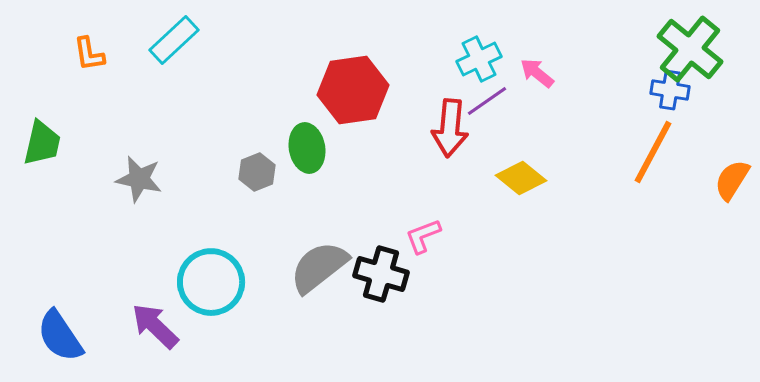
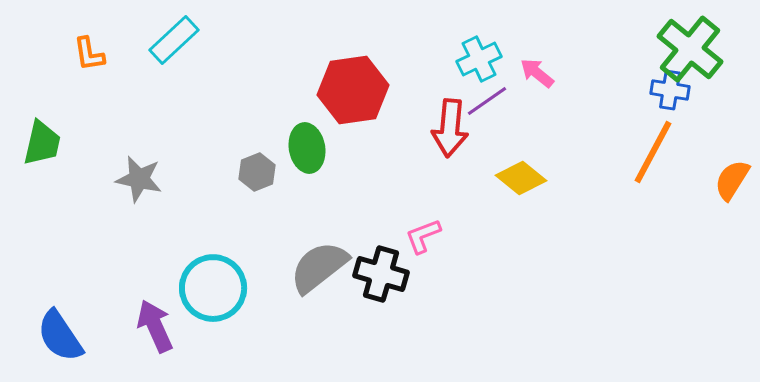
cyan circle: moved 2 px right, 6 px down
purple arrow: rotated 22 degrees clockwise
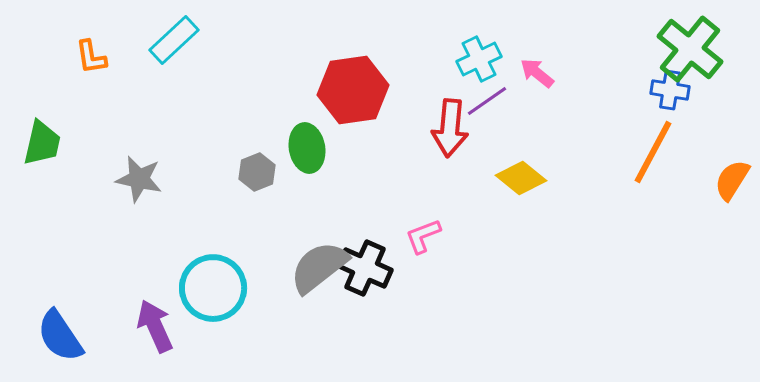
orange L-shape: moved 2 px right, 3 px down
black cross: moved 16 px left, 6 px up; rotated 8 degrees clockwise
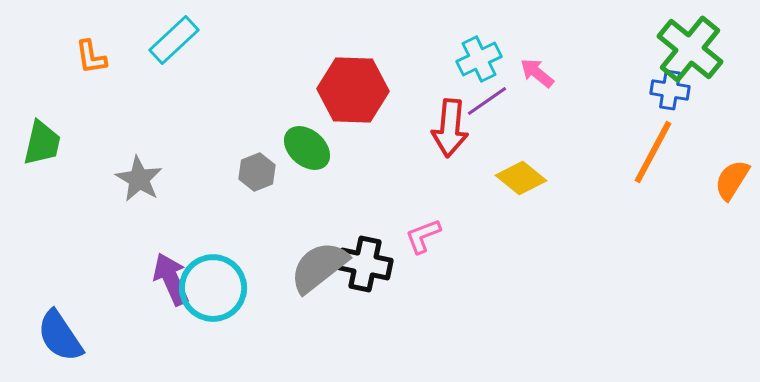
red hexagon: rotated 10 degrees clockwise
green ellipse: rotated 39 degrees counterclockwise
gray star: rotated 18 degrees clockwise
black cross: moved 4 px up; rotated 12 degrees counterclockwise
purple arrow: moved 16 px right, 47 px up
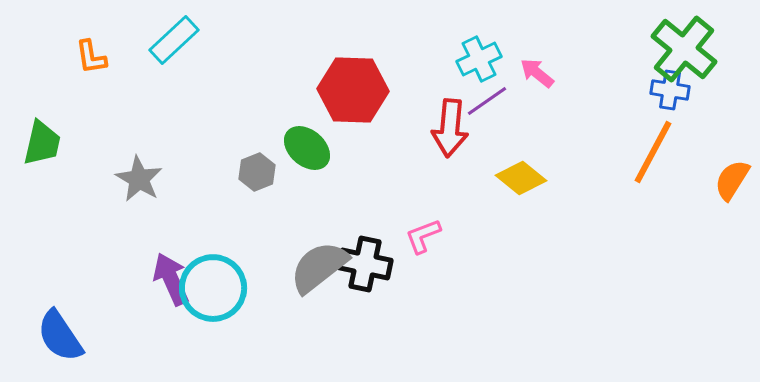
green cross: moved 6 px left
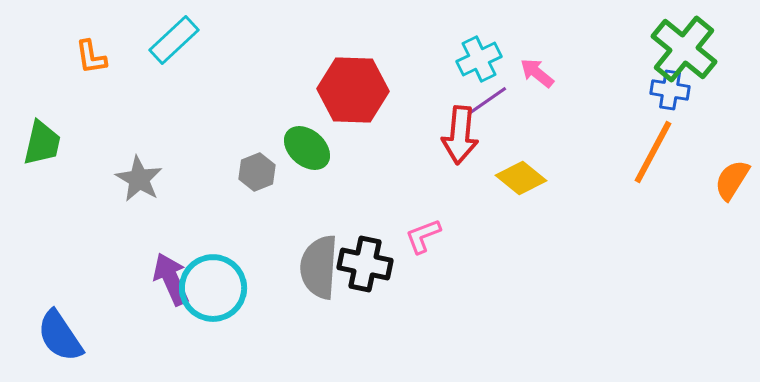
red arrow: moved 10 px right, 7 px down
gray semicircle: rotated 48 degrees counterclockwise
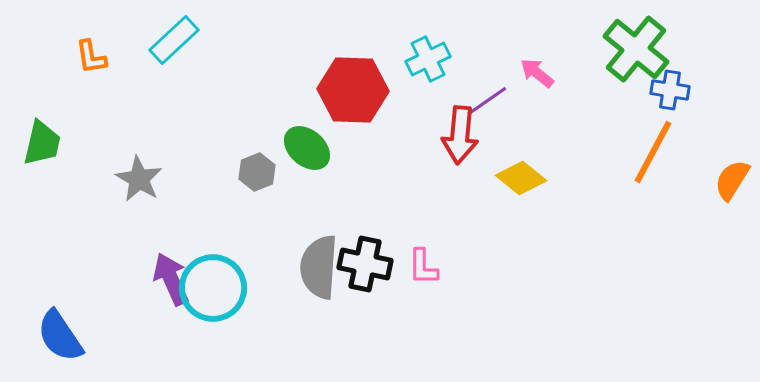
green cross: moved 48 px left
cyan cross: moved 51 px left
pink L-shape: moved 31 px down; rotated 69 degrees counterclockwise
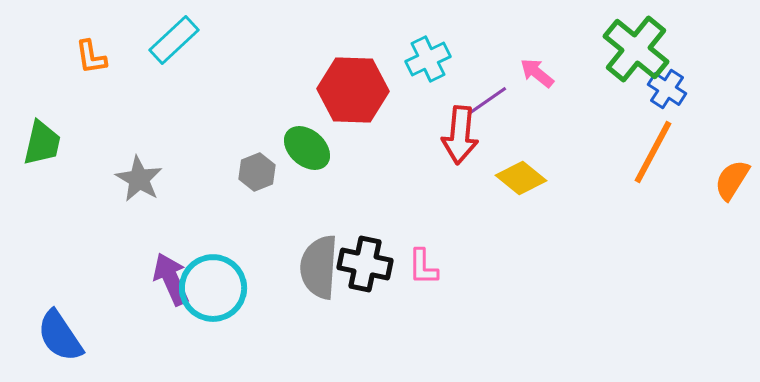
blue cross: moved 3 px left, 1 px up; rotated 24 degrees clockwise
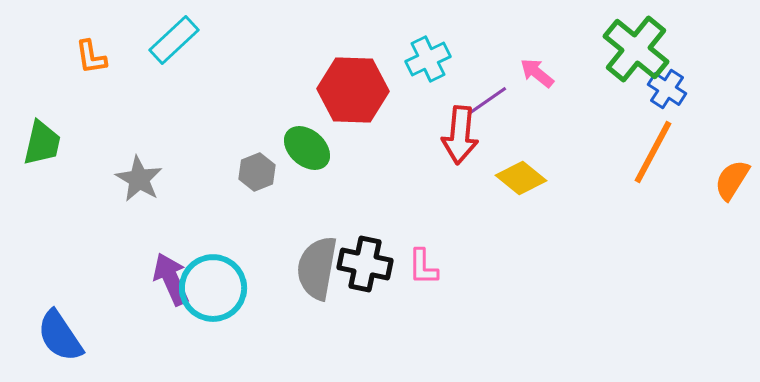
gray semicircle: moved 2 px left, 1 px down; rotated 6 degrees clockwise
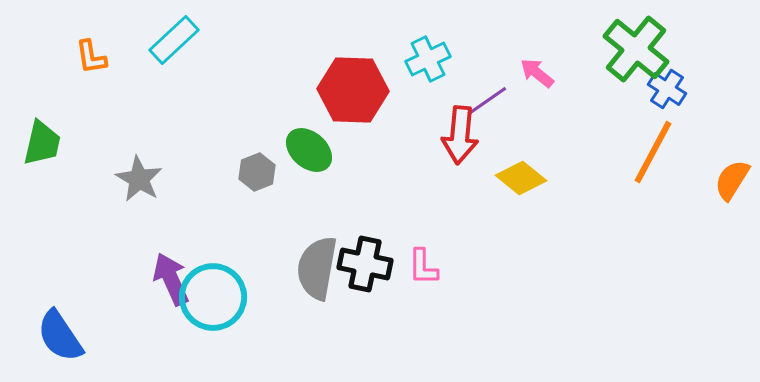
green ellipse: moved 2 px right, 2 px down
cyan circle: moved 9 px down
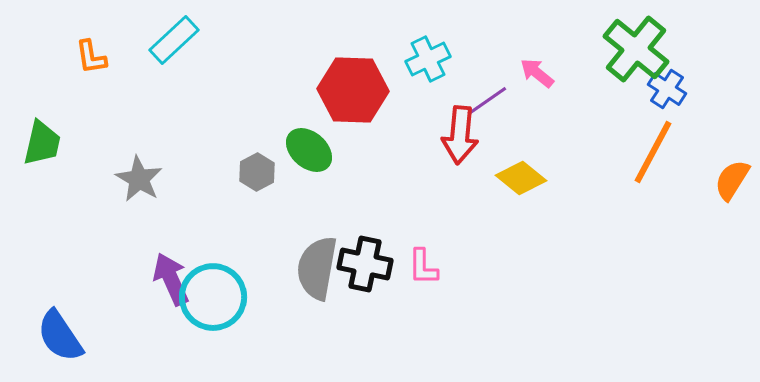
gray hexagon: rotated 6 degrees counterclockwise
